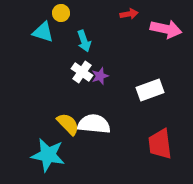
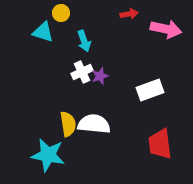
white cross: rotated 30 degrees clockwise
yellow semicircle: rotated 35 degrees clockwise
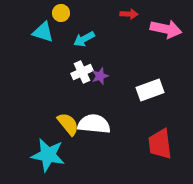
red arrow: rotated 12 degrees clockwise
cyan arrow: moved 2 px up; rotated 80 degrees clockwise
yellow semicircle: rotated 30 degrees counterclockwise
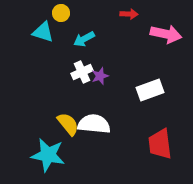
pink arrow: moved 5 px down
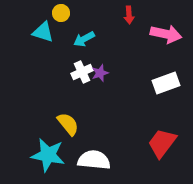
red arrow: moved 1 px down; rotated 84 degrees clockwise
purple star: moved 3 px up
white rectangle: moved 16 px right, 7 px up
white semicircle: moved 36 px down
red trapezoid: moved 2 px right, 1 px up; rotated 44 degrees clockwise
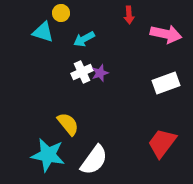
white semicircle: rotated 120 degrees clockwise
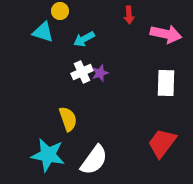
yellow circle: moved 1 px left, 2 px up
white rectangle: rotated 68 degrees counterclockwise
yellow semicircle: moved 5 px up; rotated 20 degrees clockwise
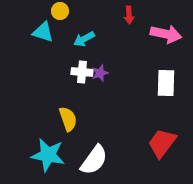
white cross: rotated 30 degrees clockwise
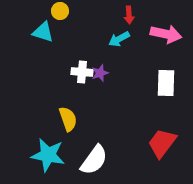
cyan arrow: moved 35 px right
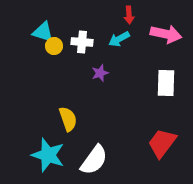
yellow circle: moved 6 px left, 35 px down
white cross: moved 30 px up
cyan star: rotated 8 degrees clockwise
